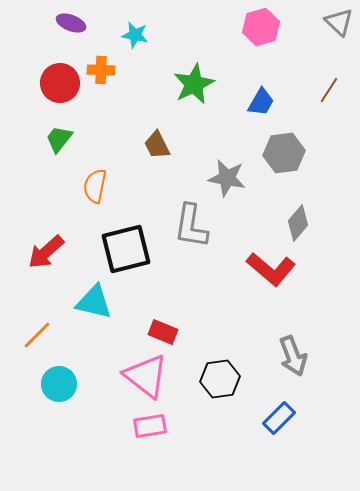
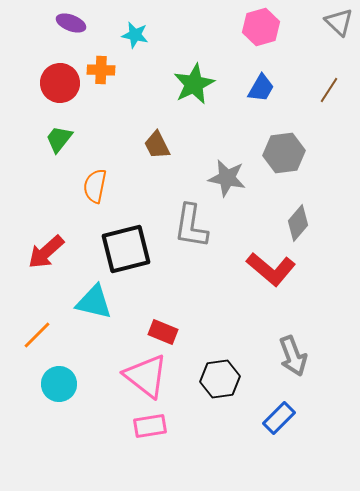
blue trapezoid: moved 14 px up
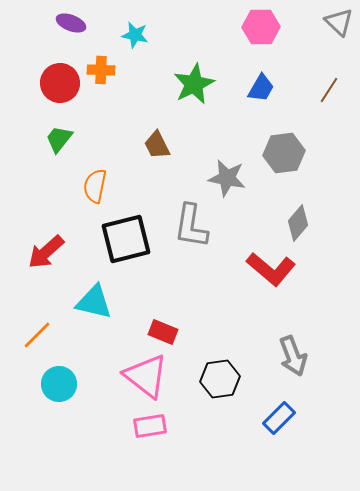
pink hexagon: rotated 15 degrees clockwise
black square: moved 10 px up
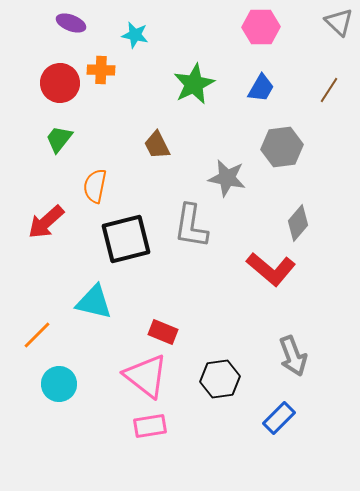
gray hexagon: moved 2 px left, 6 px up
red arrow: moved 30 px up
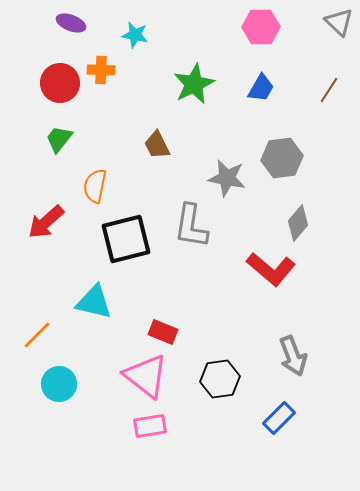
gray hexagon: moved 11 px down
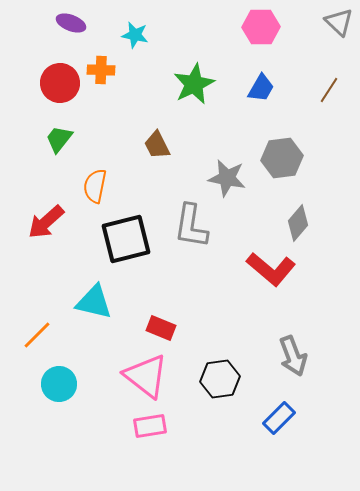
red rectangle: moved 2 px left, 4 px up
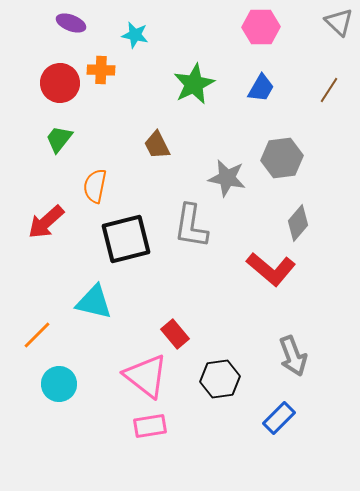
red rectangle: moved 14 px right, 6 px down; rotated 28 degrees clockwise
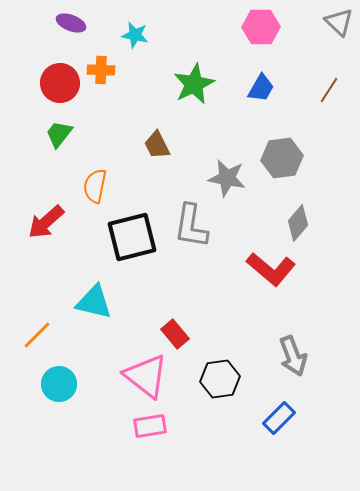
green trapezoid: moved 5 px up
black square: moved 6 px right, 2 px up
